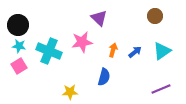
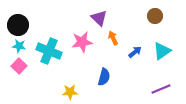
orange arrow: moved 12 px up; rotated 40 degrees counterclockwise
pink square: rotated 14 degrees counterclockwise
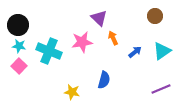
blue semicircle: moved 3 px down
yellow star: moved 2 px right; rotated 14 degrees clockwise
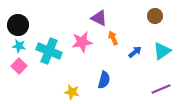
purple triangle: rotated 18 degrees counterclockwise
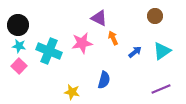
pink star: moved 1 px down
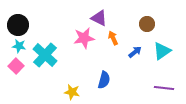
brown circle: moved 8 px left, 8 px down
pink star: moved 2 px right, 5 px up
cyan cross: moved 4 px left, 4 px down; rotated 20 degrees clockwise
pink square: moved 3 px left
purple line: moved 3 px right, 1 px up; rotated 30 degrees clockwise
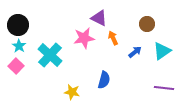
cyan star: rotated 24 degrees clockwise
cyan cross: moved 5 px right
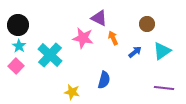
pink star: moved 1 px left; rotated 20 degrees clockwise
